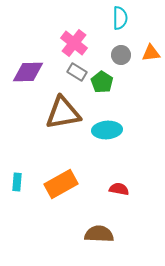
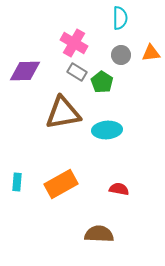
pink cross: rotated 8 degrees counterclockwise
purple diamond: moved 3 px left, 1 px up
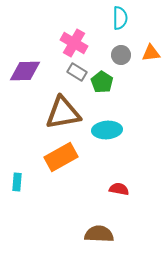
orange rectangle: moved 27 px up
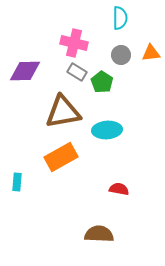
pink cross: rotated 16 degrees counterclockwise
brown triangle: moved 1 px up
